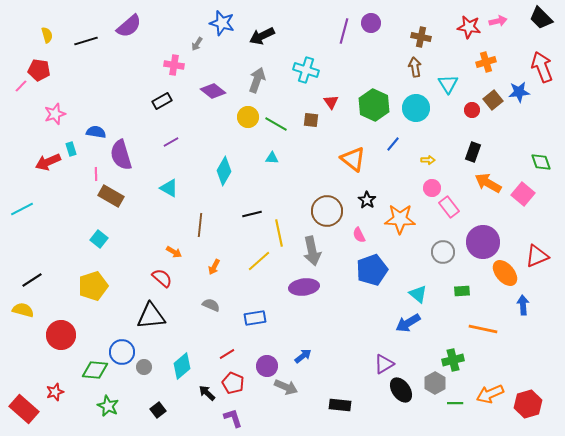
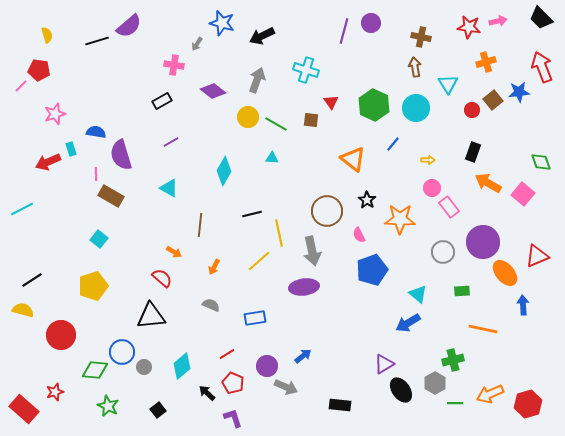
black line at (86, 41): moved 11 px right
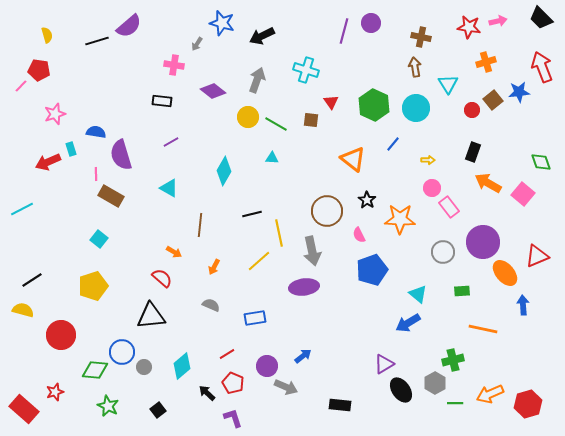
black rectangle at (162, 101): rotated 36 degrees clockwise
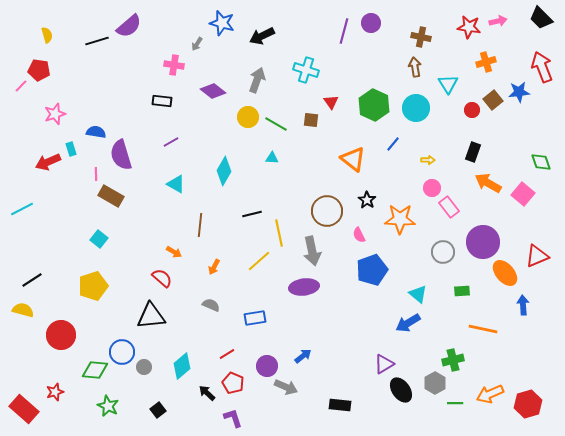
cyan triangle at (169, 188): moved 7 px right, 4 px up
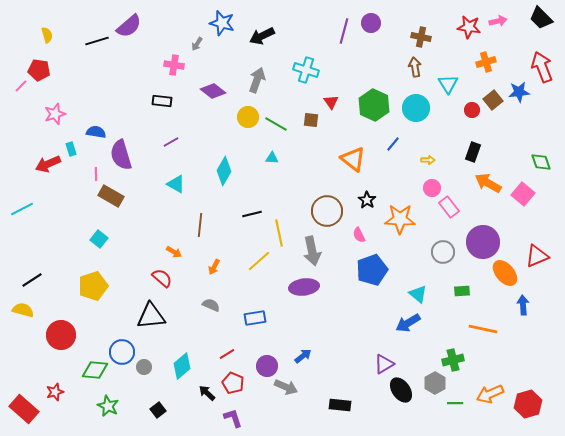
red arrow at (48, 162): moved 2 px down
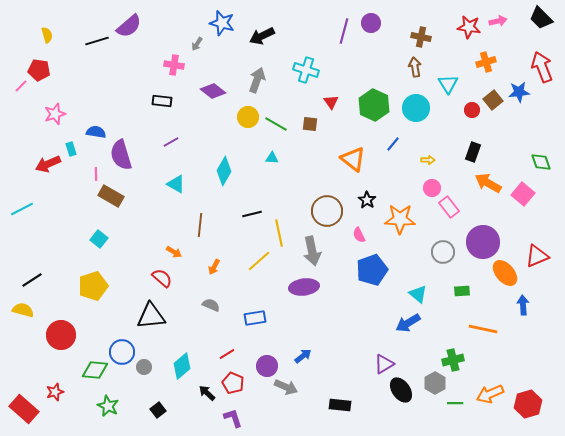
brown square at (311, 120): moved 1 px left, 4 px down
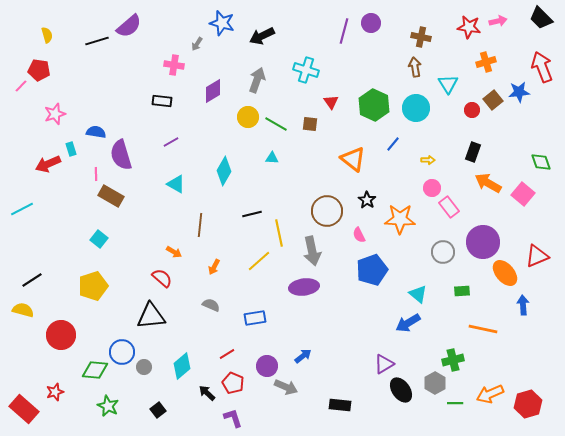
purple diamond at (213, 91): rotated 70 degrees counterclockwise
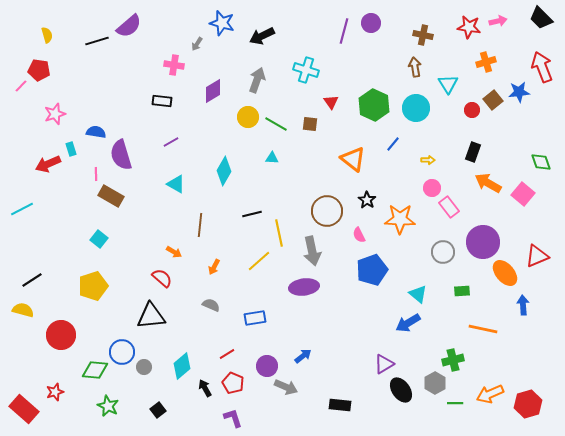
brown cross at (421, 37): moved 2 px right, 2 px up
black arrow at (207, 393): moved 2 px left, 5 px up; rotated 18 degrees clockwise
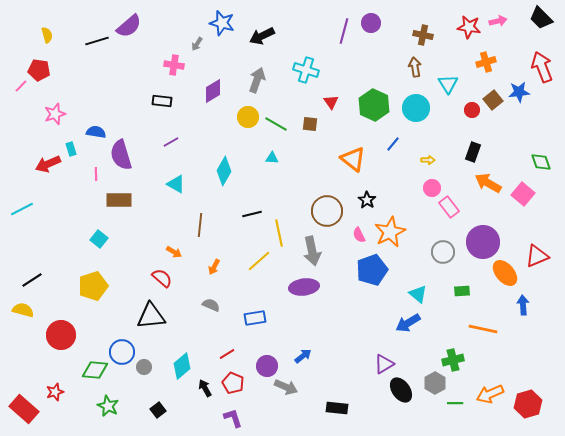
brown rectangle at (111, 196): moved 8 px right, 4 px down; rotated 30 degrees counterclockwise
orange star at (400, 219): moved 10 px left, 13 px down; rotated 28 degrees counterclockwise
black rectangle at (340, 405): moved 3 px left, 3 px down
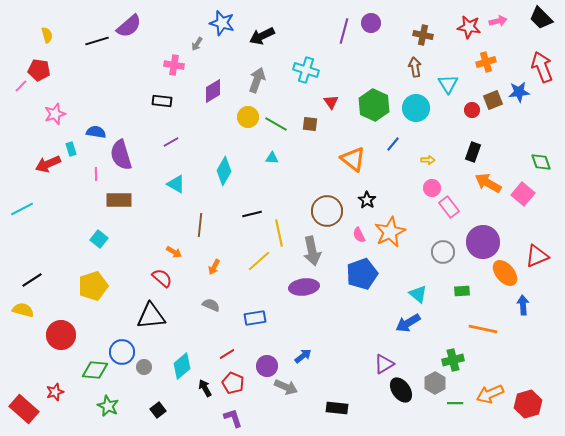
brown square at (493, 100): rotated 18 degrees clockwise
blue pentagon at (372, 270): moved 10 px left, 4 px down
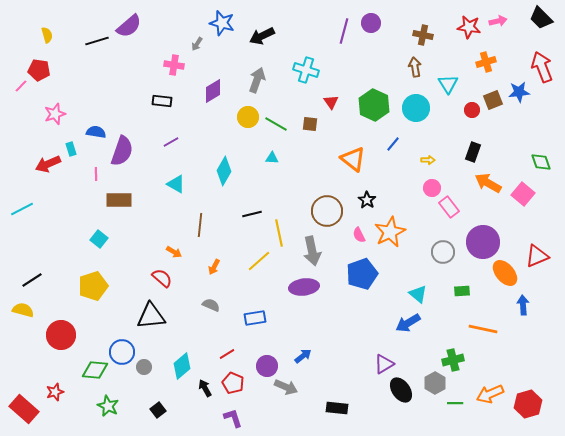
purple semicircle at (121, 155): moved 1 px right, 4 px up; rotated 144 degrees counterclockwise
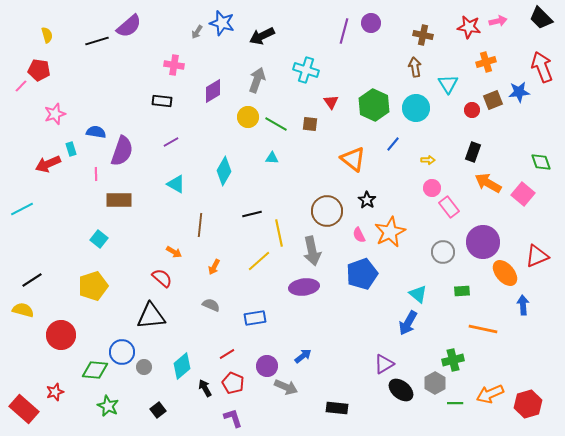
gray arrow at (197, 44): moved 12 px up
blue arrow at (408, 323): rotated 30 degrees counterclockwise
black ellipse at (401, 390): rotated 15 degrees counterclockwise
